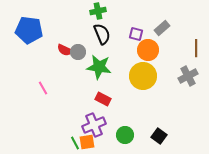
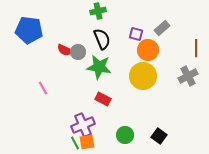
black semicircle: moved 5 px down
purple cross: moved 11 px left
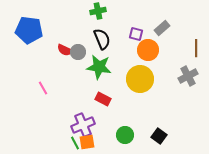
yellow circle: moved 3 px left, 3 px down
